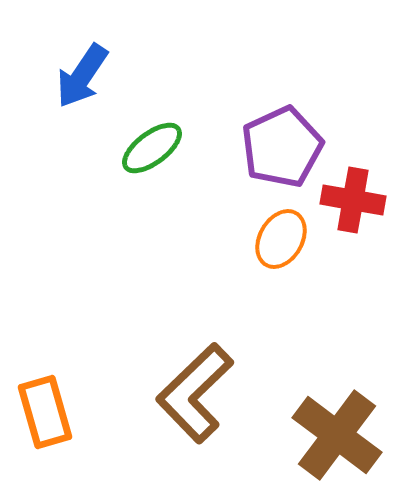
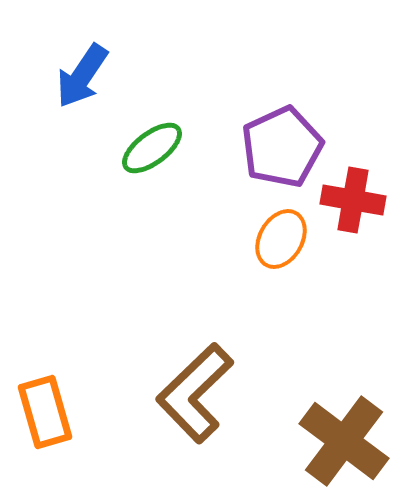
brown cross: moved 7 px right, 6 px down
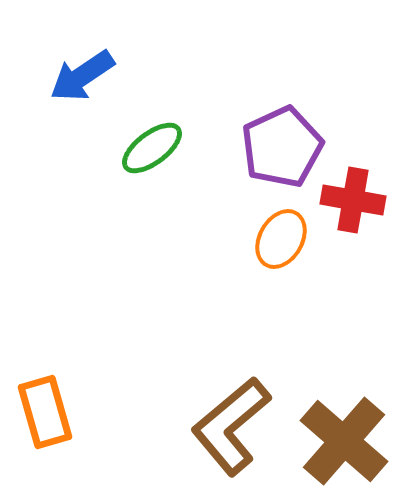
blue arrow: rotated 22 degrees clockwise
brown L-shape: moved 36 px right, 33 px down; rotated 4 degrees clockwise
brown cross: rotated 4 degrees clockwise
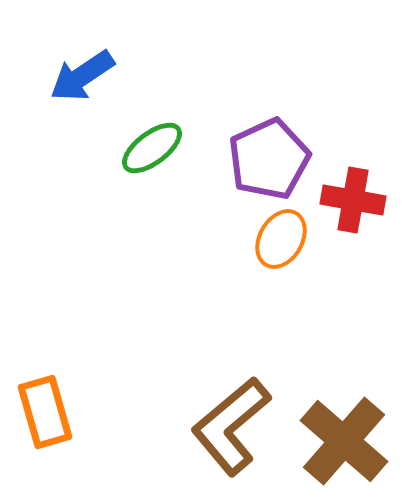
purple pentagon: moved 13 px left, 12 px down
